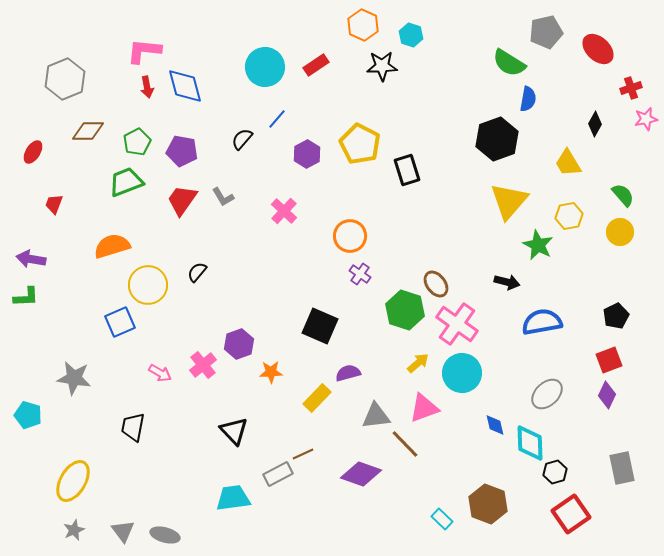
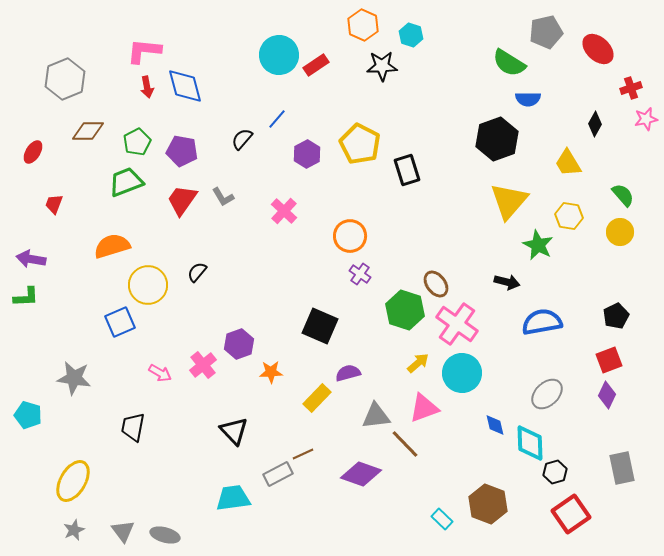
cyan circle at (265, 67): moved 14 px right, 12 px up
blue semicircle at (528, 99): rotated 80 degrees clockwise
yellow hexagon at (569, 216): rotated 20 degrees clockwise
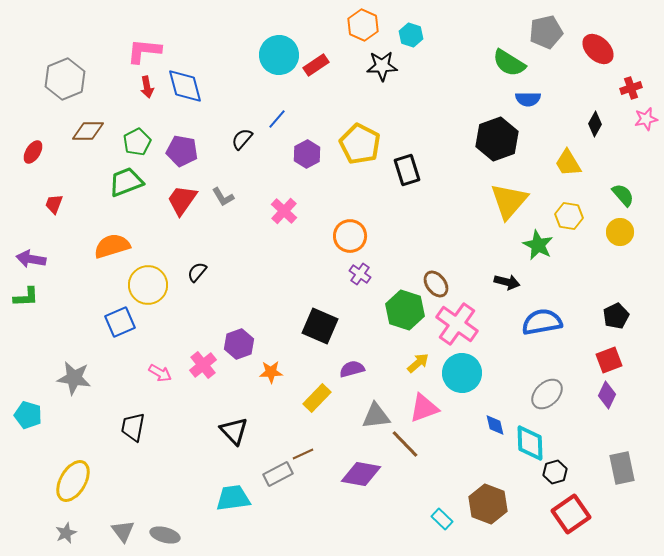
purple semicircle at (348, 373): moved 4 px right, 4 px up
purple diamond at (361, 474): rotated 9 degrees counterclockwise
gray star at (74, 530): moved 8 px left, 3 px down
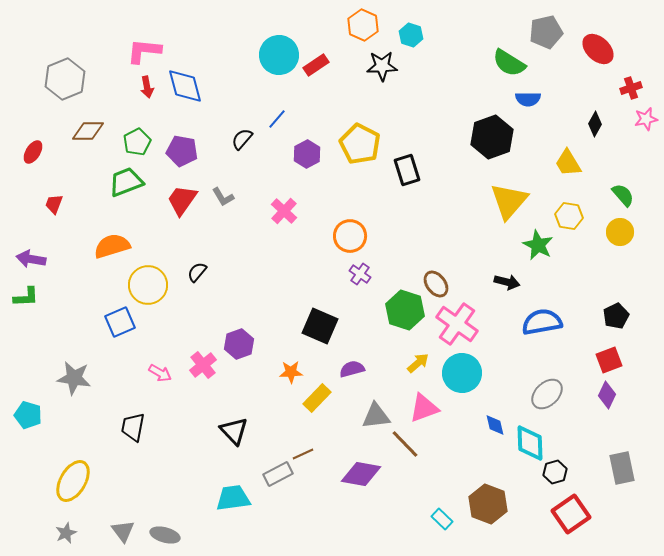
black hexagon at (497, 139): moved 5 px left, 2 px up
orange star at (271, 372): moved 20 px right
